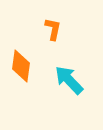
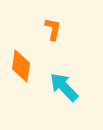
cyan arrow: moved 5 px left, 7 px down
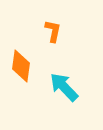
orange L-shape: moved 2 px down
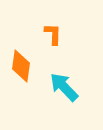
orange L-shape: moved 3 px down; rotated 10 degrees counterclockwise
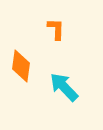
orange L-shape: moved 3 px right, 5 px up
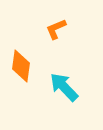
orange L-shape: rotated 115 degrees counterclockwise
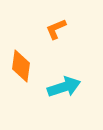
cyan arrow: rotated 116 degrees clockwise
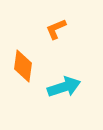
orange diamond: moved 2 px right
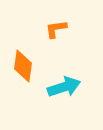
orange L-shape: rotated 15 degrees clockwise
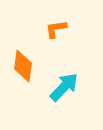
cyan arrow: rotated 28 degrees counterclockwise
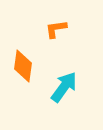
cyan arrow: rotated 8 degrees counterclockwise
